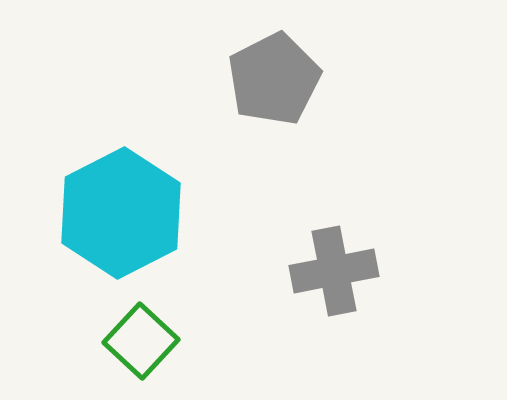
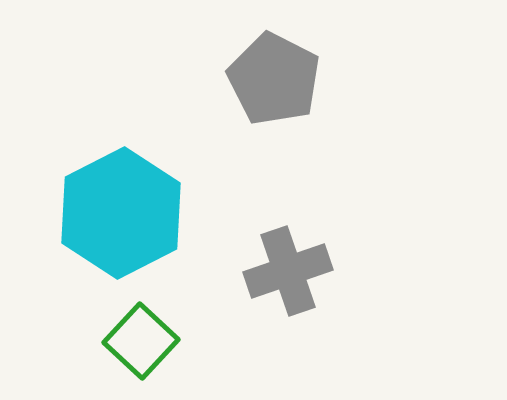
gray pentagon: rotated 18 degrees counterclockwise
gray cross: moved 46 px left; rotated 8 degrees counterclockwise
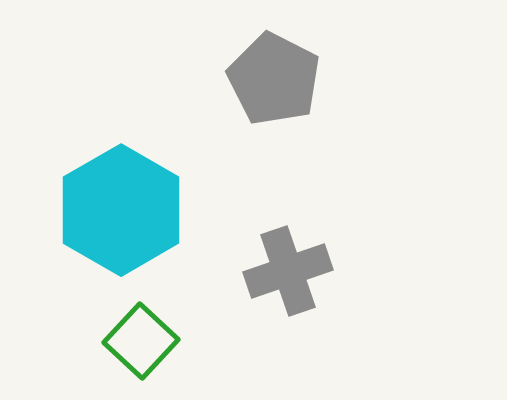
cyan hexagon: moved 3 px up; rotated 3 degrees counterclockwise
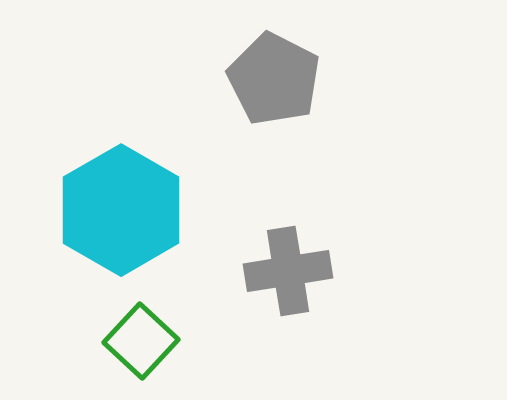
gray cross: rotated 10 degrees clockwise
